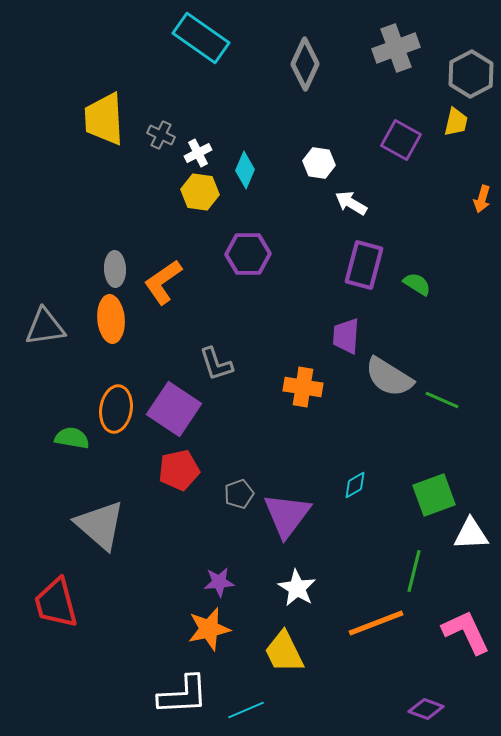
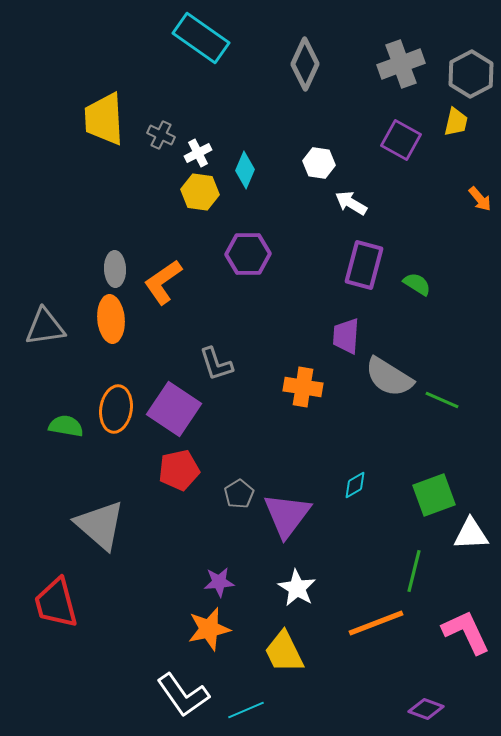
gray cross at (396, 48): moved 5 px right, 16 px down
orange arrow at (482, 199): moved 2 px left; rotated 56 degrees counterclockwise
green semicircle at (72, 438): moved 6 px left, 12 px up
gray pentagon at (239, 494): rotated 12 degrees counterclockwise
white L-shape at (183, 695): rotated 58 degrees clockwise
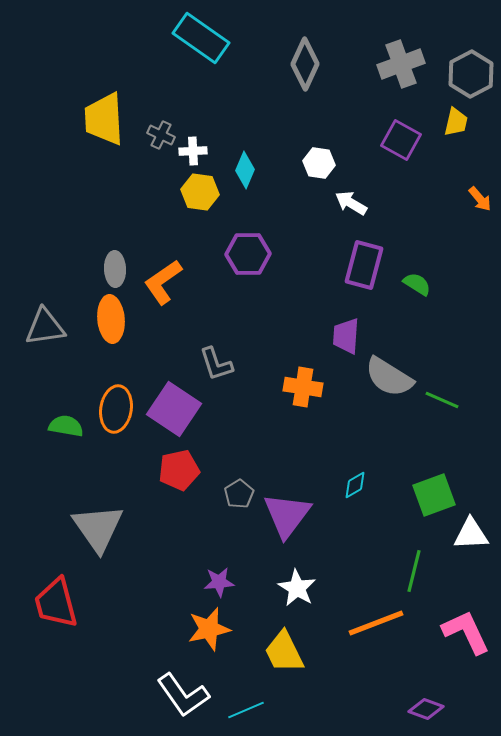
white cross at (198, 153): moved 5 px left, 2 px up; rotated 24 degrees clockwise
gray triangle at (100, 525): moved 2 px left, 3 px down; rotated 14 degrees clockwise
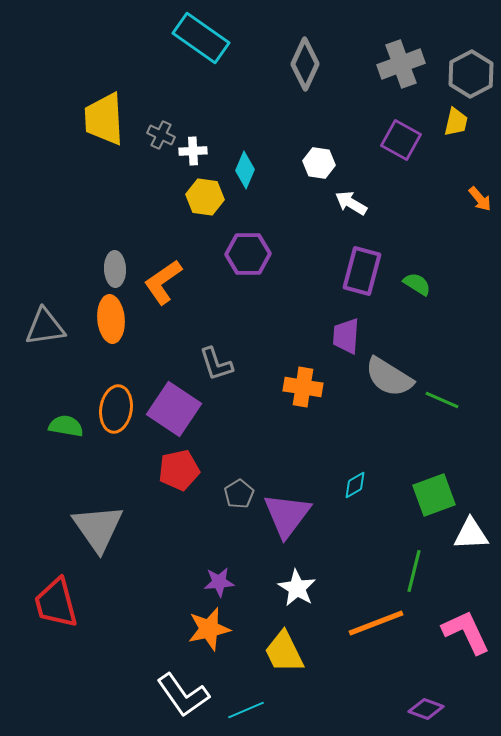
yellow hexagon at (200, 192): moved 5 px right, 5 px down
purple rectangle at (364, 265): moved 2 px left, 6 px down
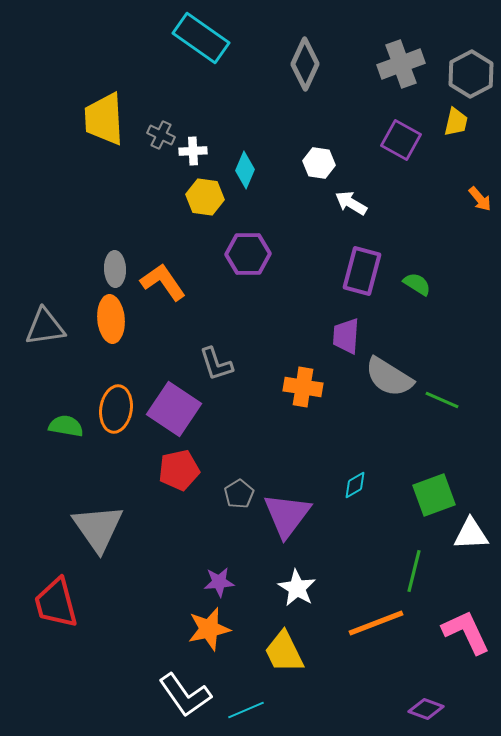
orange L-shape at (163, 282): rotated 90 degrees clockwise
white L-shape at (183, 695): moved 2 px right
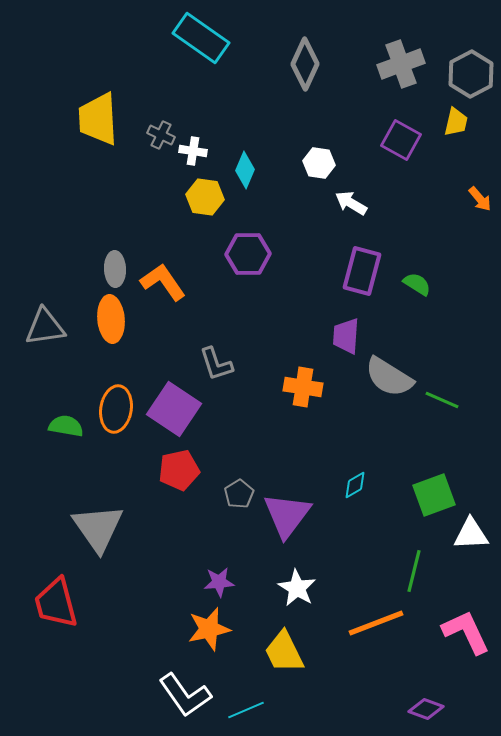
yellow trapezoid at (104, 119): moved 6 px left
white cross at (193, 151): rotated 12 degrees clockwise
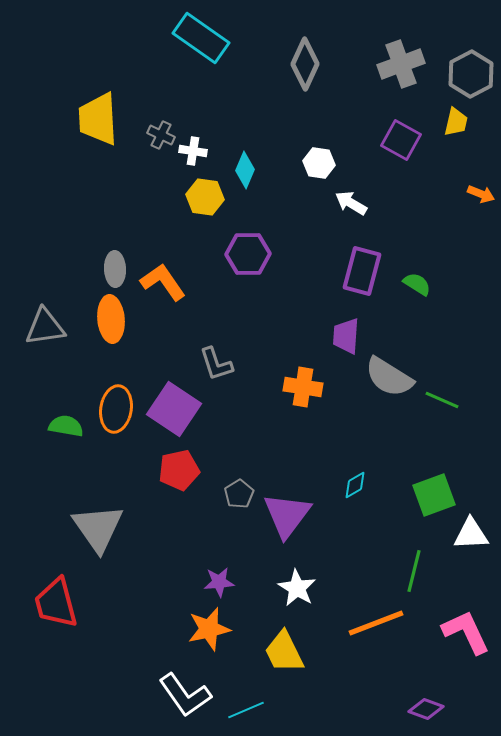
orange arrow at (480, 199): moved 1 px right, 5 px up; rotated 28 degrees counterclockwise
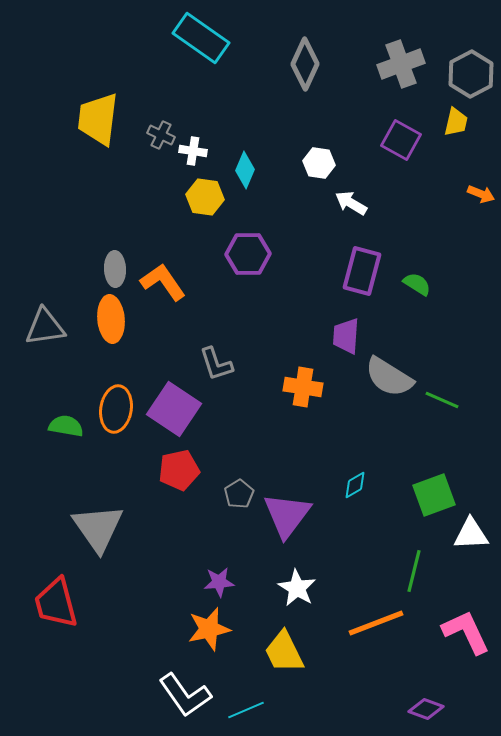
yellow trapezoid at (98, 119): rotated 10 degrees clockwise
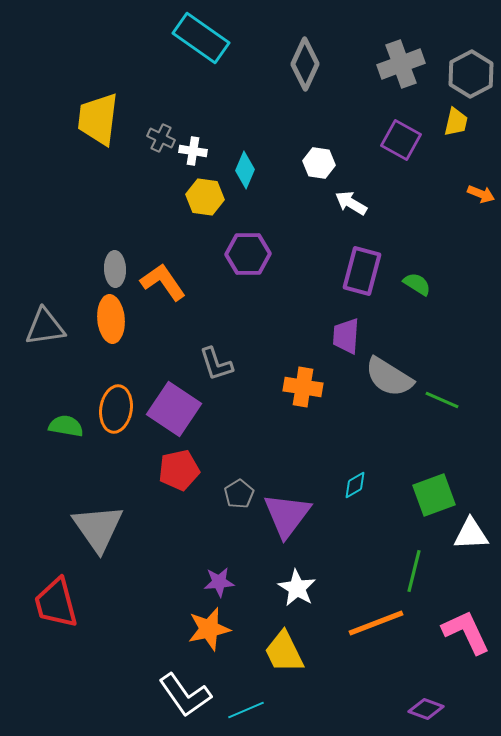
gray cross at (161, 135): moved 3 px down
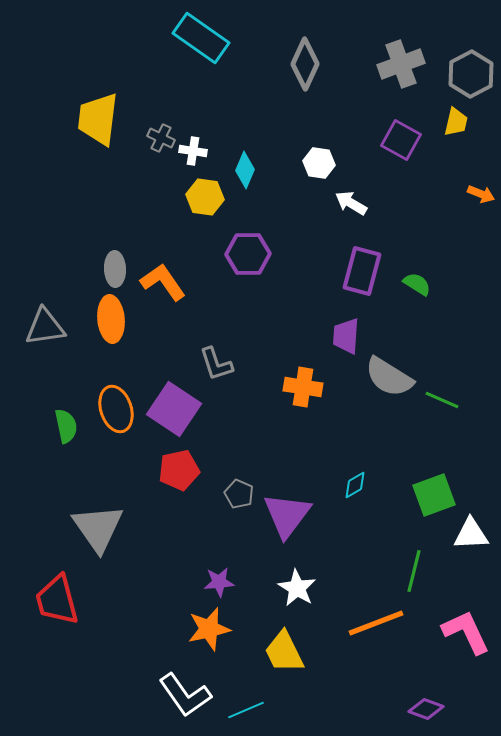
orange ellipse at (116, 409): rotated 27 degrees counterclockwise
green semicircle at (66, 426): rotated 68 degrees clockwise
gray pentagon at (239, 494): rotated 16 degrees counterclockwise
red trapezoid at (56, 603): moved 1 px right, 3 px up
